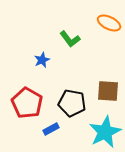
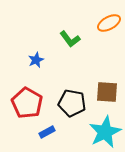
orange ellipse: rotated 55 degrees counterclockwise
blue star: moved 6 px left
brown square: moved 1 px left, 1 px down
blue rectangle: moved 4 px left, 3 px down
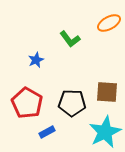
black pentagon: rotated 8 degrees counterclockwise
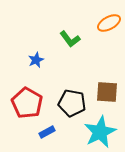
black pentagon: rotated 8 degrees clockwise
cyan star: moved 5 px left
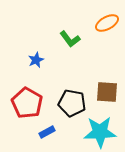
orange ellipse: moved 2 px left
cyan star: rotated 24 degrees clockwise
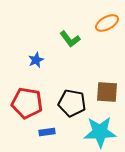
red pentagon: rotated 20 degrees counterclockwise
blue rectangle: rotated 21 degrees clockwise
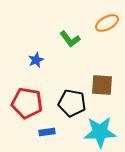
brown square: moved 5 px left, 7 px up
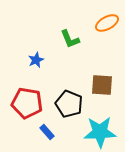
green L-shape: rotated 15 degrees clockwise
black pentagon: moved 3 px left, 1 px down; rotated 12 degrees clockwise
blue rectangle: rotated 56 degrees clockwise
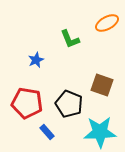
brown square: rotated 15 degrees clockwise
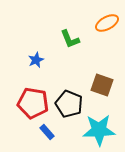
red pentagon: moved 6 px right
cyan star: moved 1 px left, 2 px up
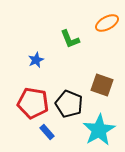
cyan star: rotated 28 degrees counterclockwise
